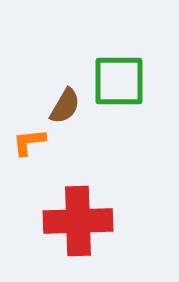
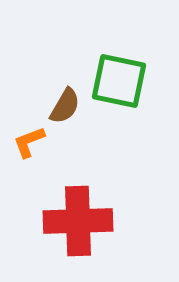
green square: rotated 12 degrees clockwise
orange L-shape: rotated 15 degrees counterclockwise
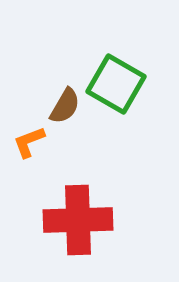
green square: moved 3 px left, 3 px down; rotated 18 degrees clockwise
red cross: moved 1 px up
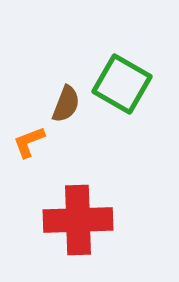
green square: moved 6 px right
brown semicircle: moved 1 px right, 2 px up; rotated 9 degrees counterclockwise
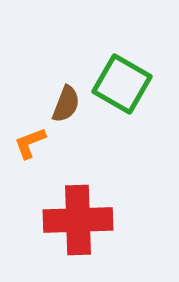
orange L-shape: moved 1 px right, 1 px down
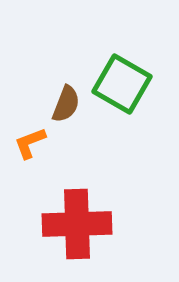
red cross: moved 1 px left, 4 px down
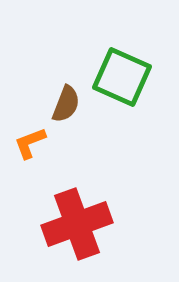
green square: moved 7 px up; rotated 6 degrees counterclockwise
red cross: rotated 18 degrees counterclockwise
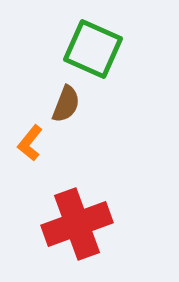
green square: moved 29 px left, 28 px up
orange L-shape: rotated 30 degrees counterclockwise
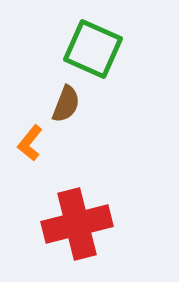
red cross: rotated 6 degrees clockwise
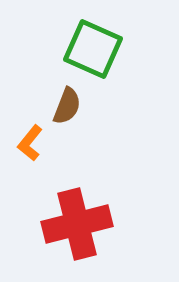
brown semicircle: moved 1 px right, 2 px down
